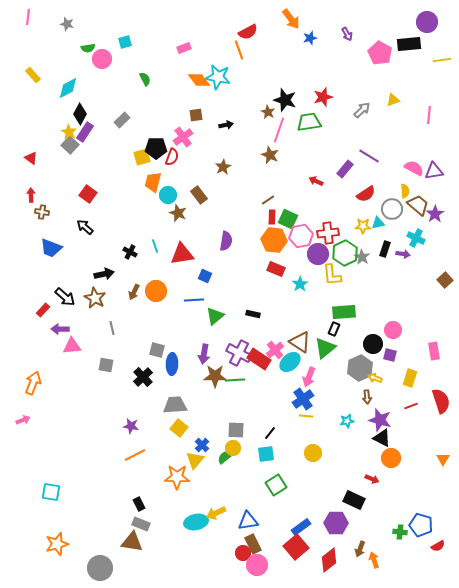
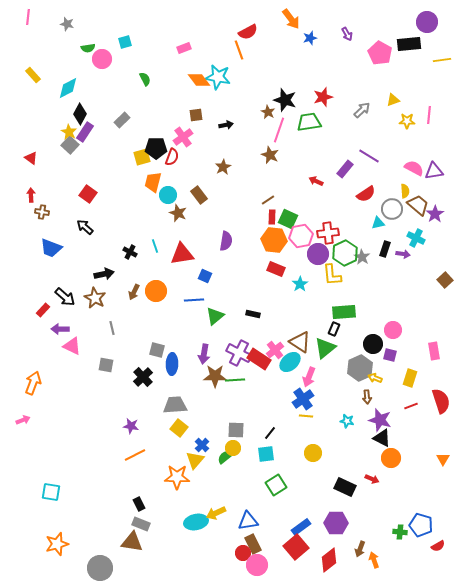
yellow star at (363, 226): moved 44 px right, 105 px up
pink triangle at (72, 346): rotated 30 degrees clockwise
cyan star at (347, 421): rotated 24 degrees clockwise
black rectangle at (354, 500): moved 9 px left, 13 px up
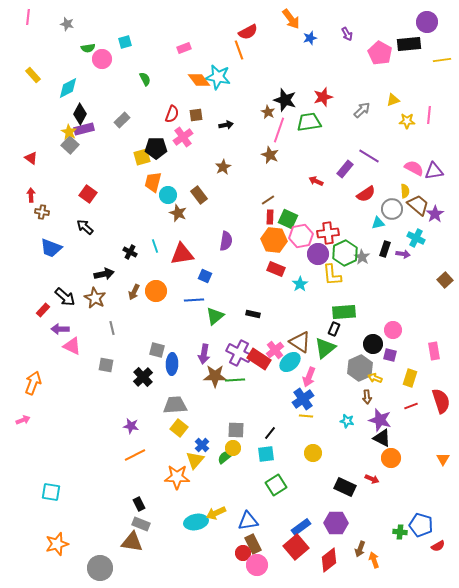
purple rectangle at (85, 132): moved 1 px left, 3 px up; rotated 42 degrees clockwise
red semicircle at (172, 157): moved 43 px up
red rectangle at (272, 217): moved 2 px left
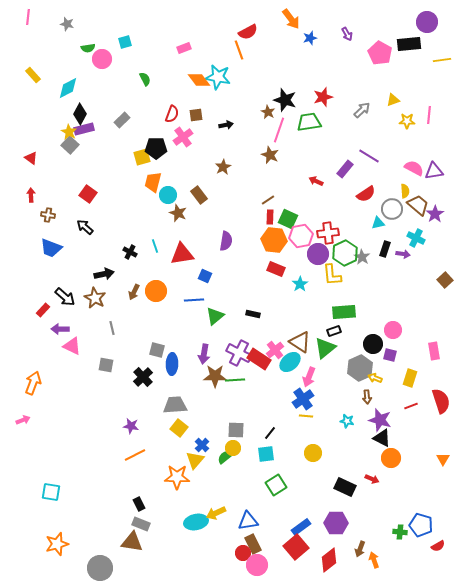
brown cross at (42, 212): moved 6 px right, 3 px down
black rectangle at (334, 329): moved 2 px down; rotated 48 degrees clockwise
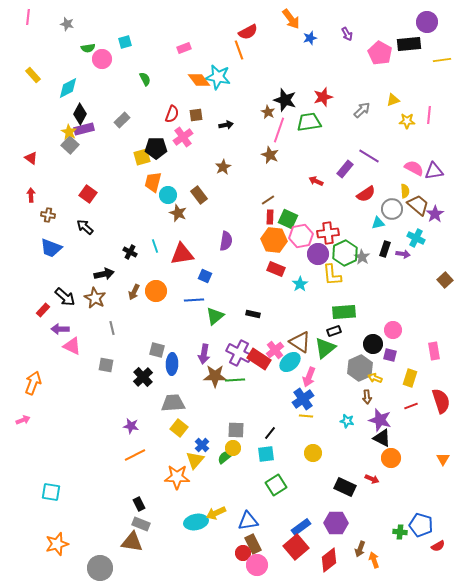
gray trapezoid at (175, 405): moved 2 px left, 2 px up
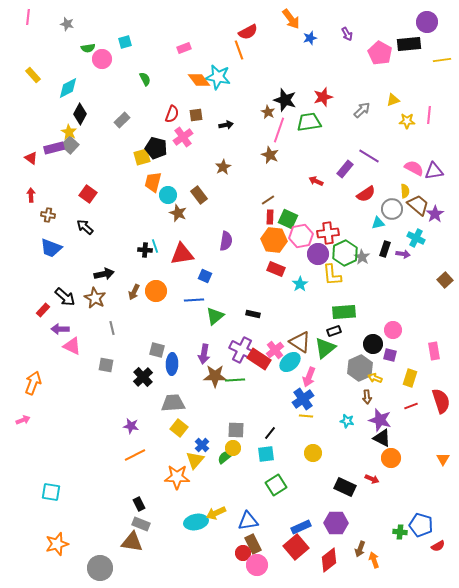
purple rectangle at (84, 129): moved 30 px left, 19 px down
black pentagon at (156, 148): rotated 15 degrees clockwise
black cross at (130, 252): moved 15 px right, 2 px up; rotated 24 degrees counterclockwise
purple cross at (239, 353): moved 3 px right, 3 px up
blue rectangle at (301, 527): rotated 12 degrees clockwise
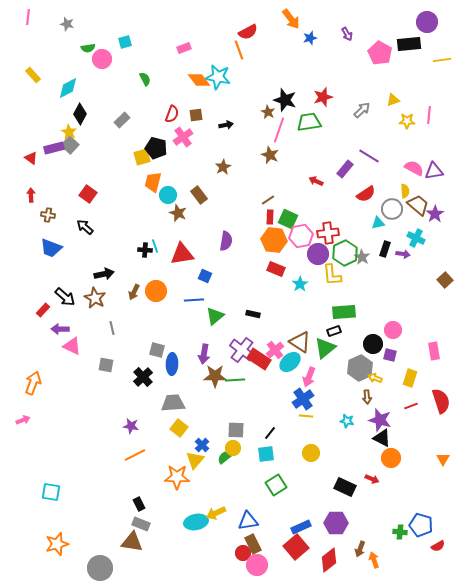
purple cross at (242, 350): rotated 10 degrees clockwise
yellow circle at (313, 453): moved 2 px left
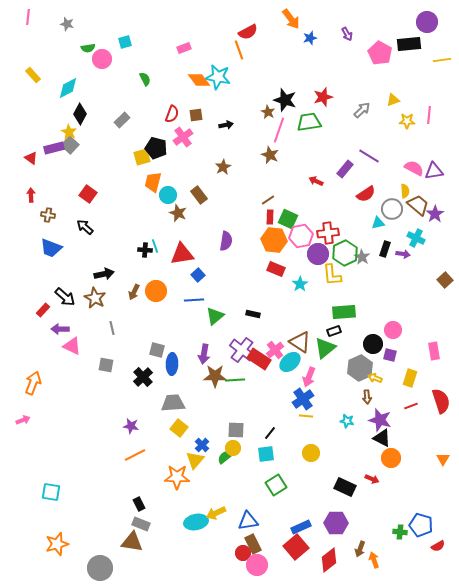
blue square at (205, 276): moved 7 px left, 1 px up; rotated 24 degrees clockwise
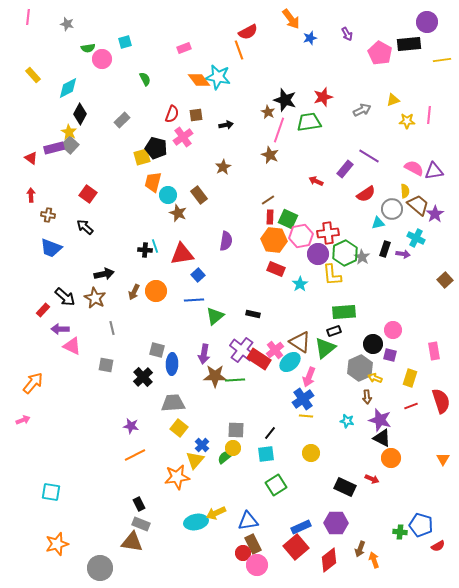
gray arrow at (362, 110): rotated 18 degrees clockwise
orange arrow at (33, 383): rotated 20 degrees clockwise
orange star at (177, 477): rotated 10 degrees counterclockwise
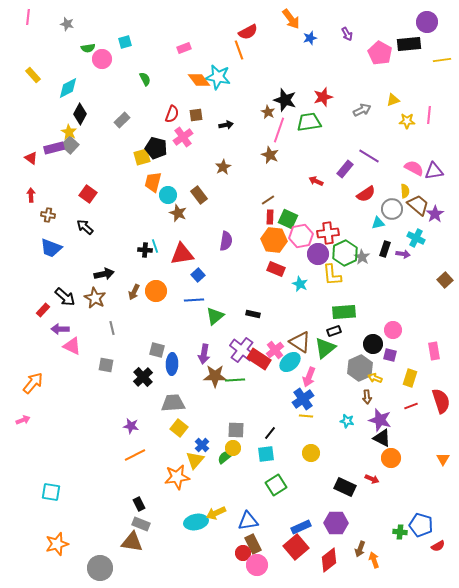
cyan star at (300, 284): rotated 14 degrees counterclockwise
